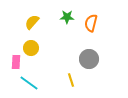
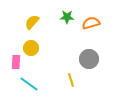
orange semicircle: rotated 60 degrees clockwise
cyan line: moved 1 px down
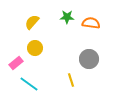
orange semicircle: rotated 24 degrees clockwise
yellow circle: moved 4 px right
pink rectangle: moved 1 px down; rotated 48 degrees clockwise
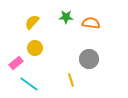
green star: moved 1 px left
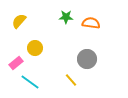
yellow semicircle: moved 13 px left, 1 px up
gray circle: moved 2 px left
yellow line: rotated 24 degrees counterclockwise
cyan line: moved 1 px right, 2 px up
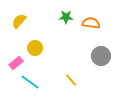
gray circle: moved 14 px right, 3 px up
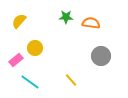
pink rectangle: moved 3 px up
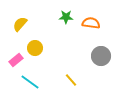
yellow semicircle: moved 1 px right, 3 px down
